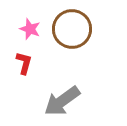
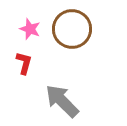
gray arrow: rotated 81 degrees clockwise
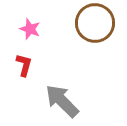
brown circle: moved 23 px right, 6 px up
red L-shape: moved 2 px down
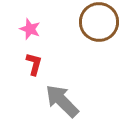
brown circle: moved 4 px right, 1 px up
red L-shape: moved 10 px right, 1 px up
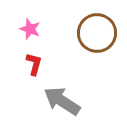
brown circle: moved 2 px left, 11 px down
gray arrow: rotated 12 degrees counterclockwise
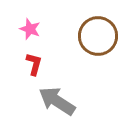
brown circle: moved 1 px right, 3 px down
gray arrow: moved 5 px left
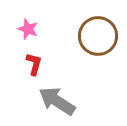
pink star: moved 2 px left
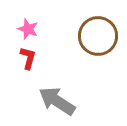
red L-shape: moved 6 px left, 6 px up
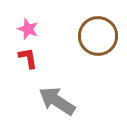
red L-shape: rotated 25 degrees counterclockwise
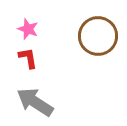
gray arrow: moved 22 px left, 1 px down
